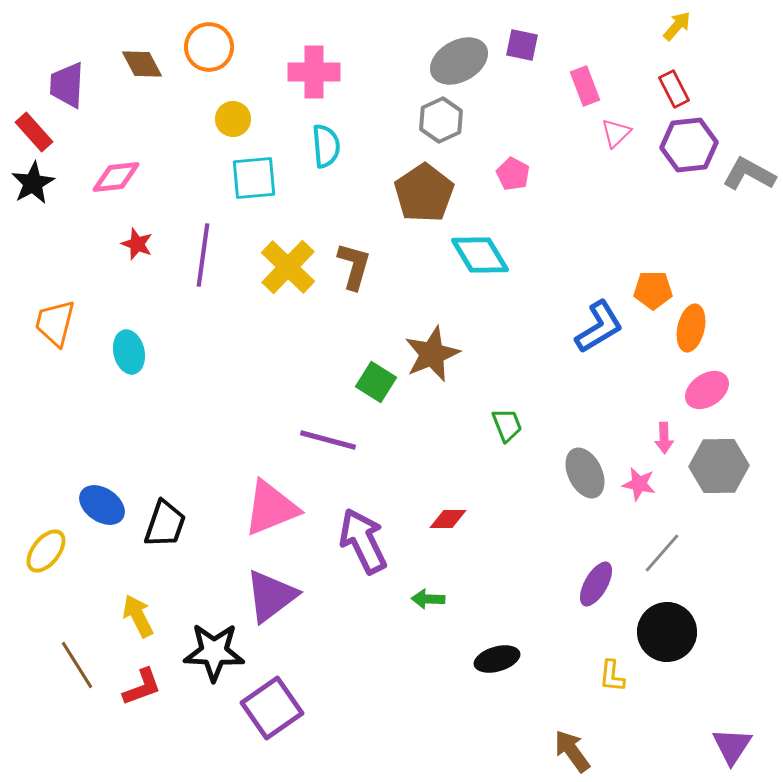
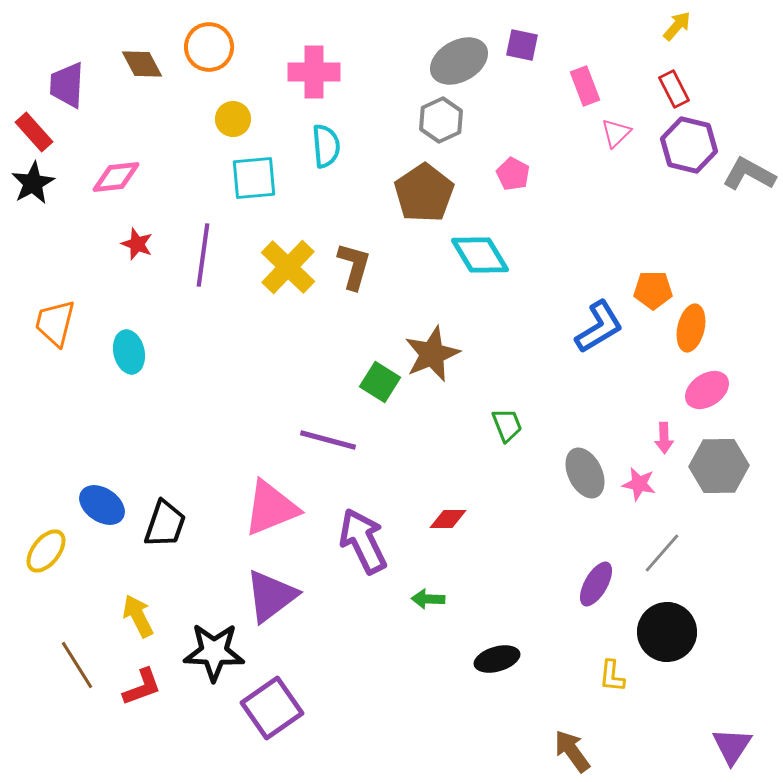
purple hexagon at (689, 145): rotated 20 degrees clockwise
green square at (376, 382): moved 4 px right
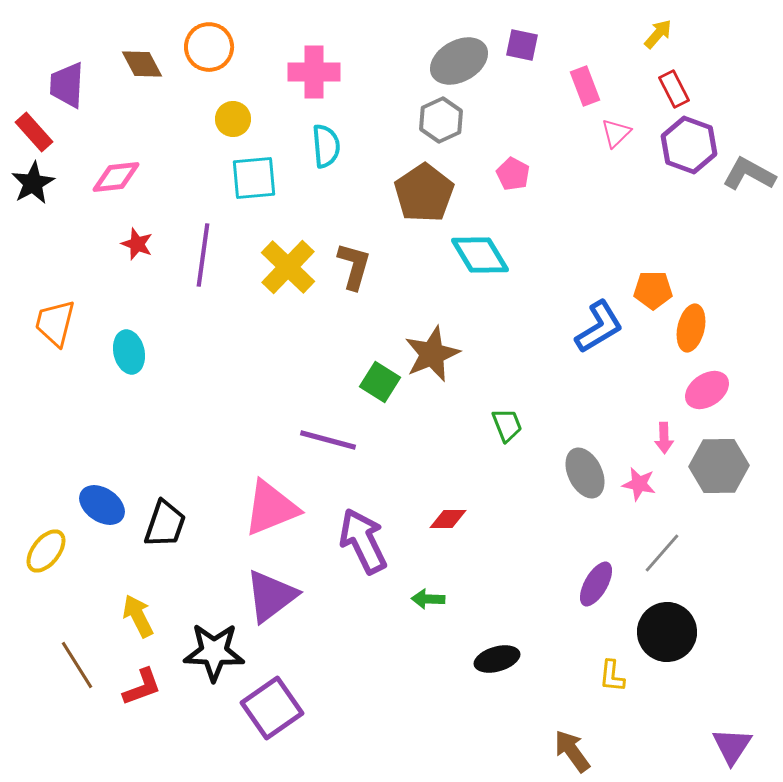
yellow arrow at (677, 26): moved 19 px left, 8 px down
purple hexagon at (689, 145): rotated 6 degrees clockwise
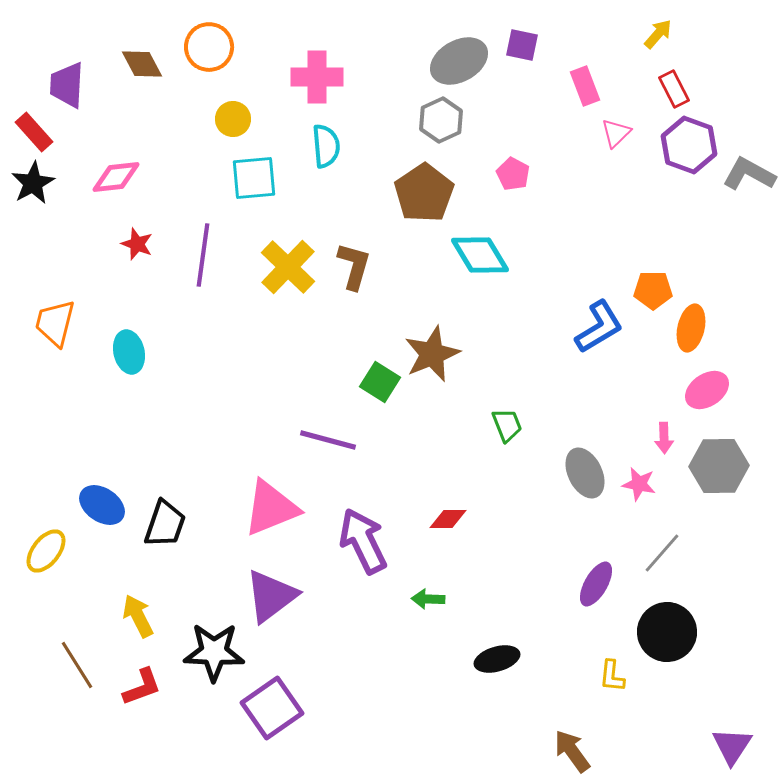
pink cross at (314, 72): moved 3 px right, 5 px down
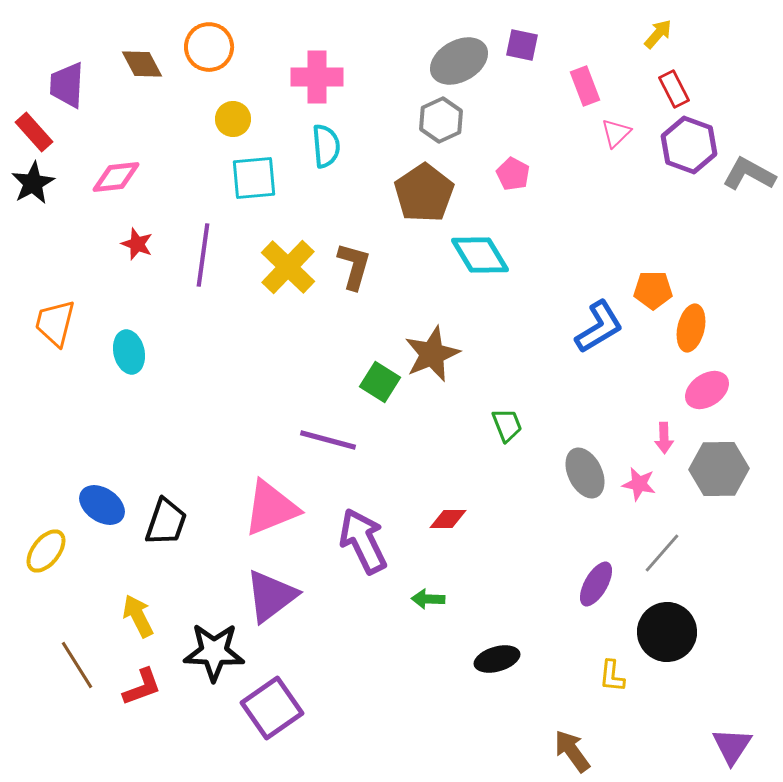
gray hexagon at (719, 466): moved 3 px down
black trapezoid at (165, 524): moved 1 px right, 2 px up
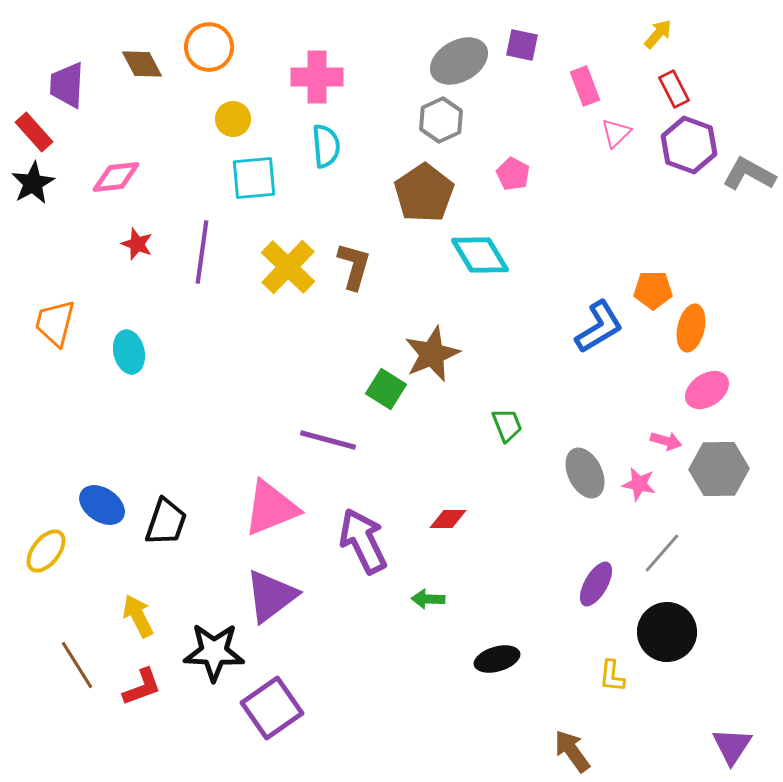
purple line at (203, 255): moved 1 px left, 3 px up
green square at (380, 382): moved 6 px right, 7 px down
pink arrow at (664, 438): moved 2 px right, 3 px down; rotated 72 degrees counterclockwise
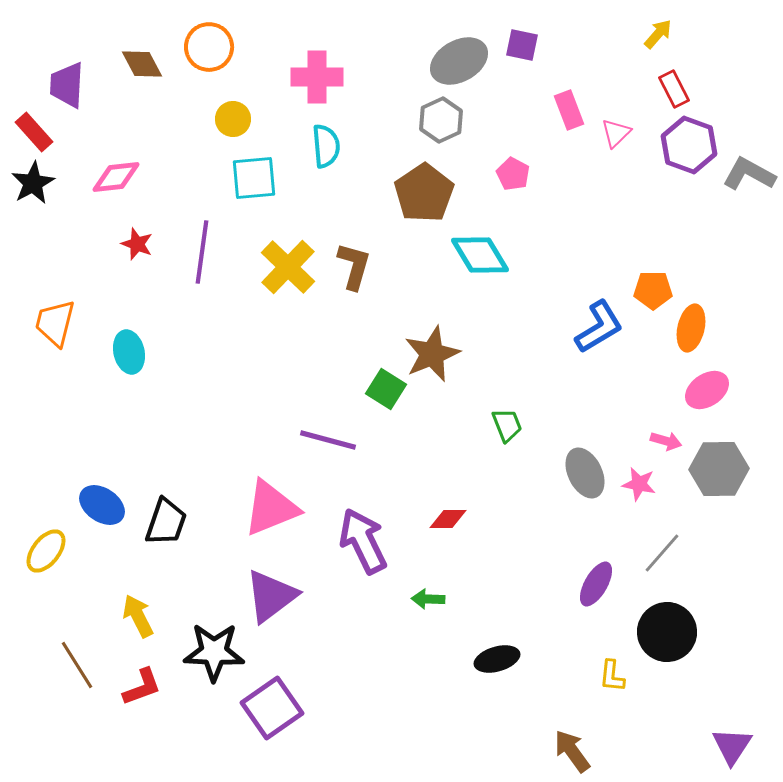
pink rectangle at (585, 86): moved 16 px left, 24 px down
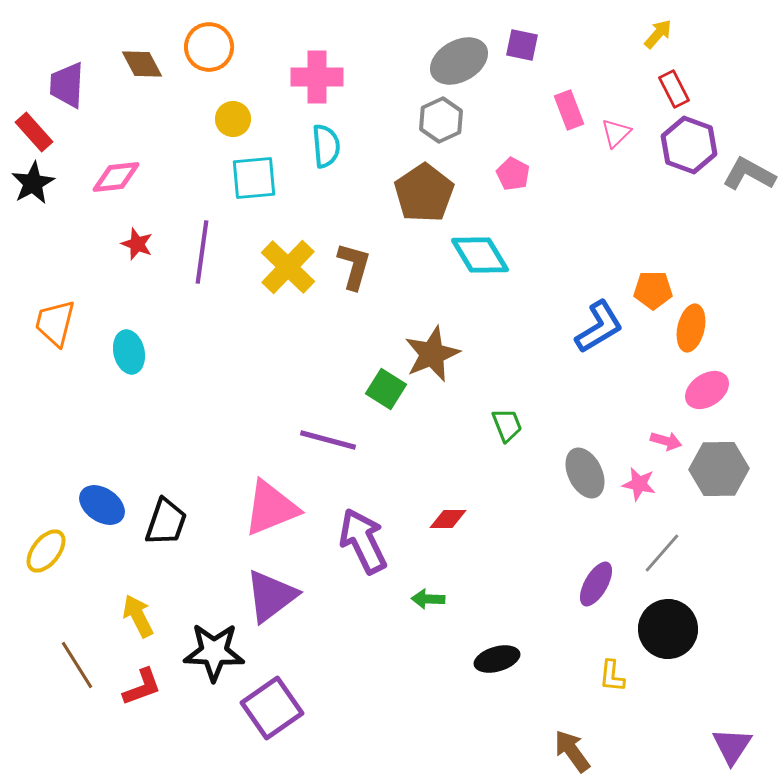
black circle at (667, 632): moved 1 px right, 3 px up
